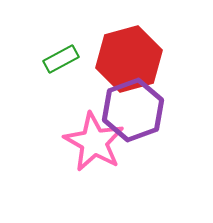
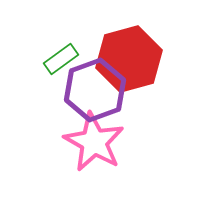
green rectangle: rotated 8 degrees counterclockwise
purple hexagon: moved 38 px left, 20 px up
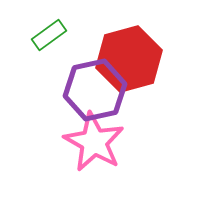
green rectangle: moved 12 px left, 24 px up
purple hexagon: rotated 8 degrees clockwise
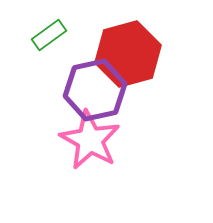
red hexagon: moved 1 px left, 5 px up
pink star: moved 4 px left, 2 px up
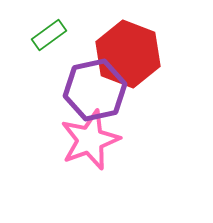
red hexagon: rotated 24 degrees counterclockwise
pink star: rotated 22 degrees clockwise
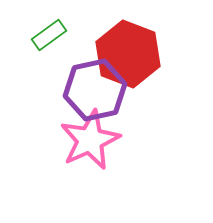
pink star: rotated 4 degrees counterclockwise
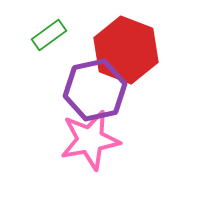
red hexagon: moved 2 px left, 4 px up
pink star: rotated 14 degrees clockwise
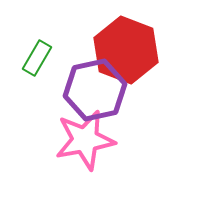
green rectangle: moved 12 px left, 23 px down; rotated 24 degrees counterclockwise
pink star: moved 5 px left
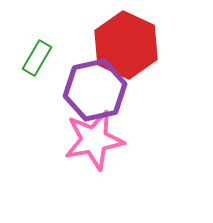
red hexagon: moved 5 px up; rotated 4 degrees clockwise
pink star: moved 9 px right
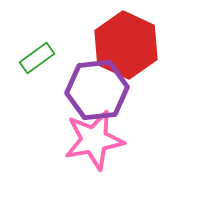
green rectangle: rotated 24 degrees clockwise
purple hexagon: moved 2 px right; rotated 6 degrees clockwise
